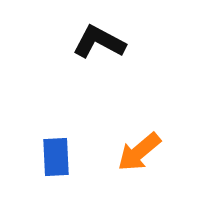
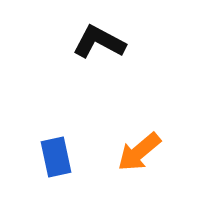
blue rectangle: rotated 9 degrees counterclockwise
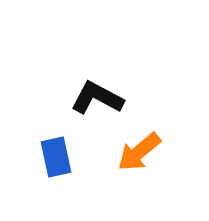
black L-shape: moved 2 px left, 56 px down
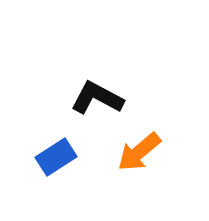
blue rectangle: rotated 69 degrees clockwise
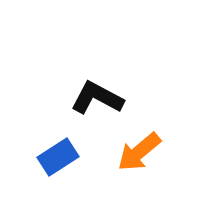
blue rectangle: moved 2 px right
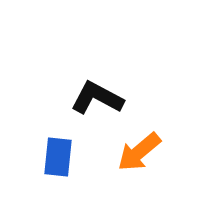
blue rectangle: rotated 51 degrees counterclockwise
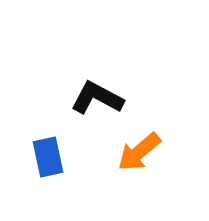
blue rectangle: moved 10 px left; rotated 18 degrees counterclockwise
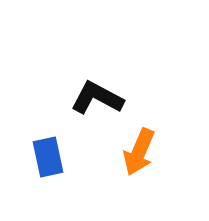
orange arrow: rotated 27 degrees counterclockwise
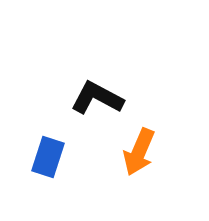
blue rectangle: rotated 30 degrees clockwise
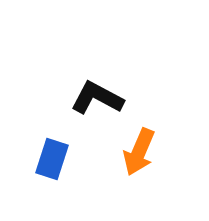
blue rectangle: moved 4 px right, 2 px down
